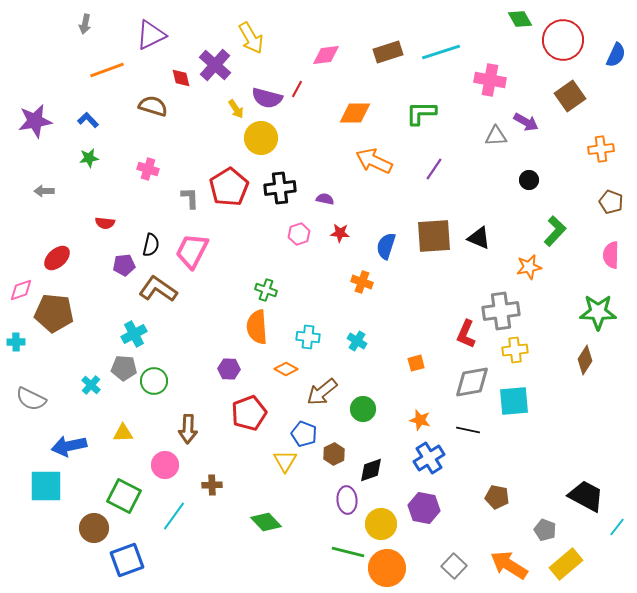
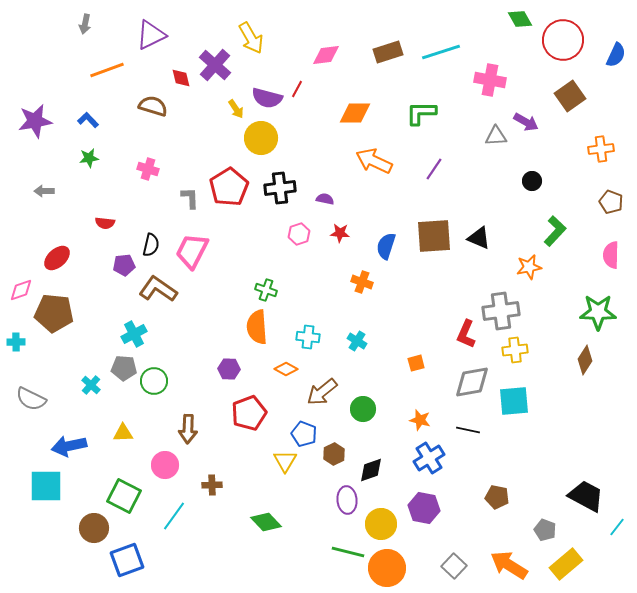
black circle at (529, 180): moved 3 px right, 1 px down
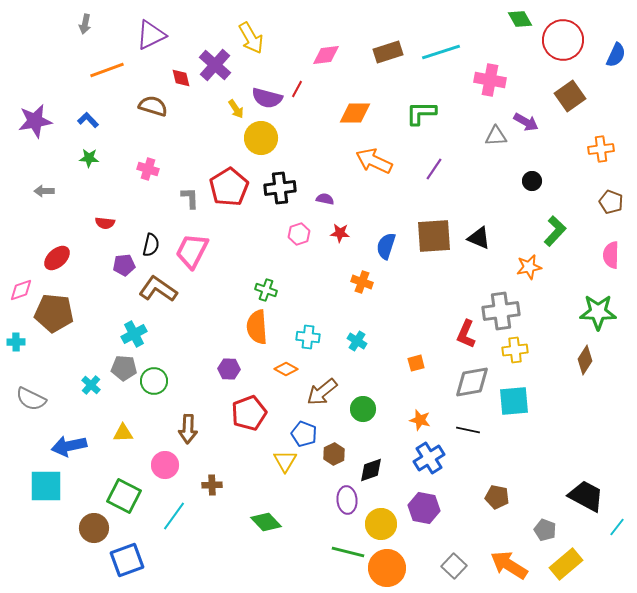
green star at (89, 158): rotated 12 degrees clockwise
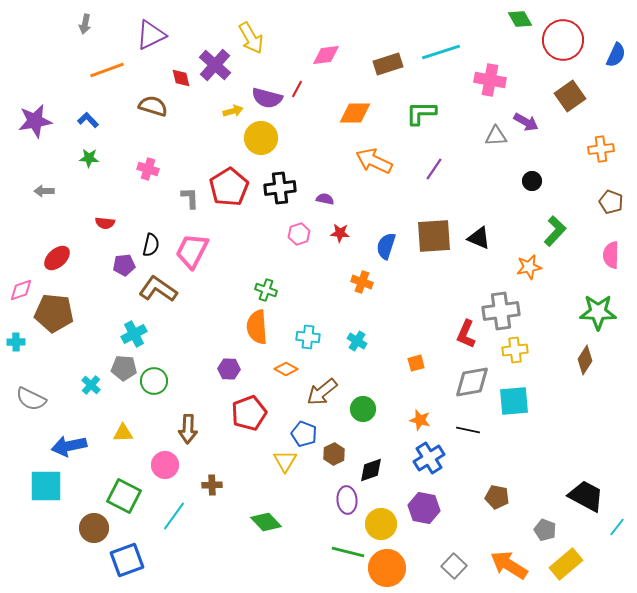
brown rectangle at (388, 52): moved 12 px down
yellow arrow at (236, 109): moved 3 px left, 2 px down; rotated 72 degrees counterclockwise
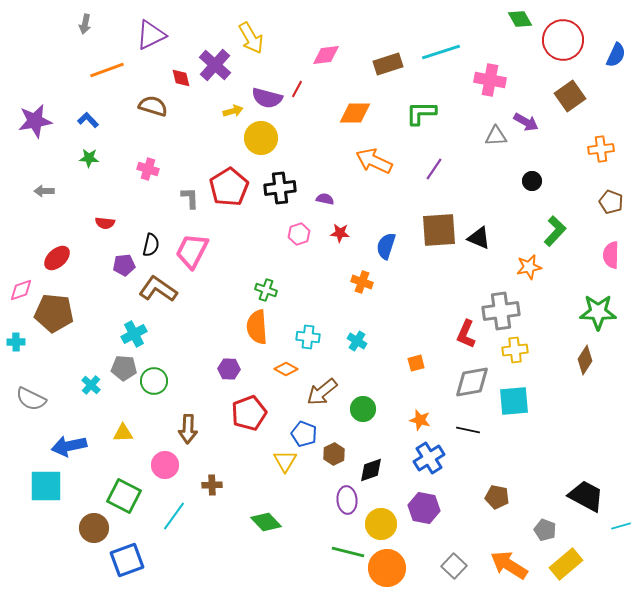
brown square at (434, 236): moved 5 px right, 6 px up
cyan line at (617, 527): moved 4 px right, 1 px up; rotated 36 degrees clockwise
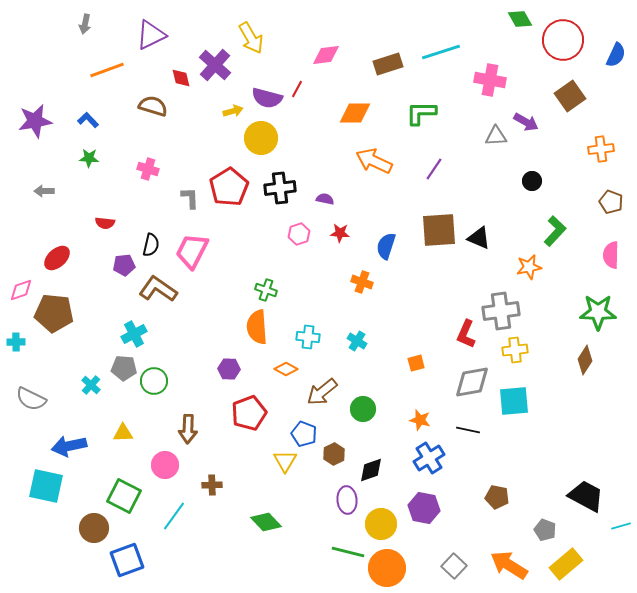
cyan square at (46, 486): rotated 12 degrees clockwise
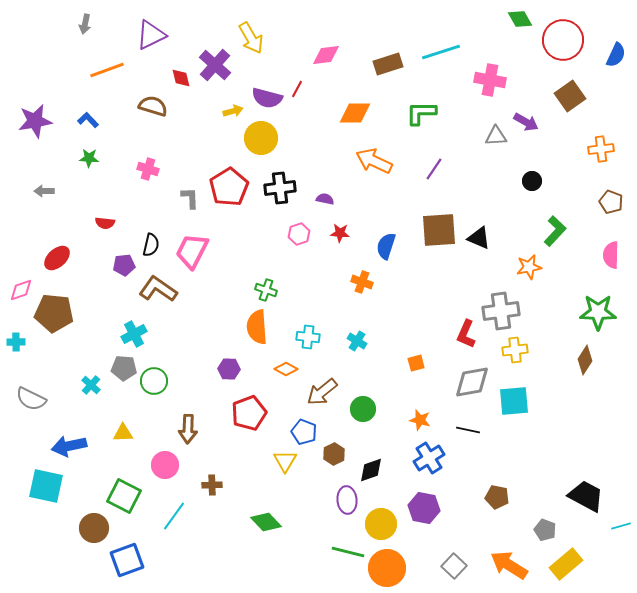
blue pentagon at (304, 434): moved 2 px up
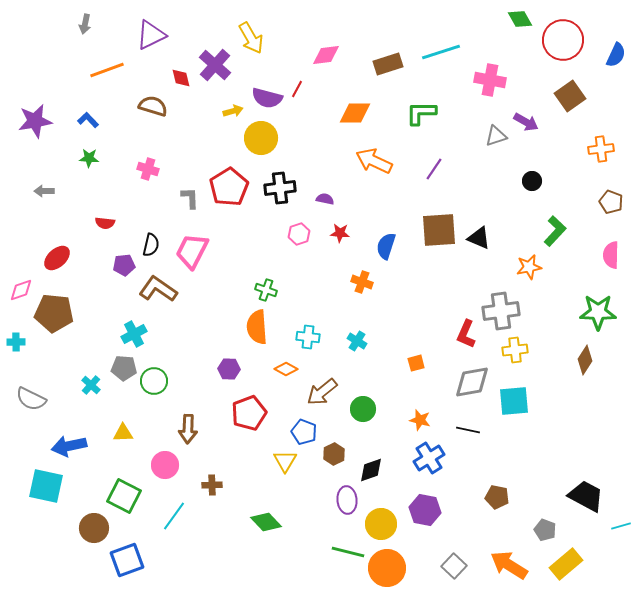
gray triangle at (496, 136): rotated 15 degrees counterclockwise
purple hexagon at (424, 508): moved 1 px right, 2 px down
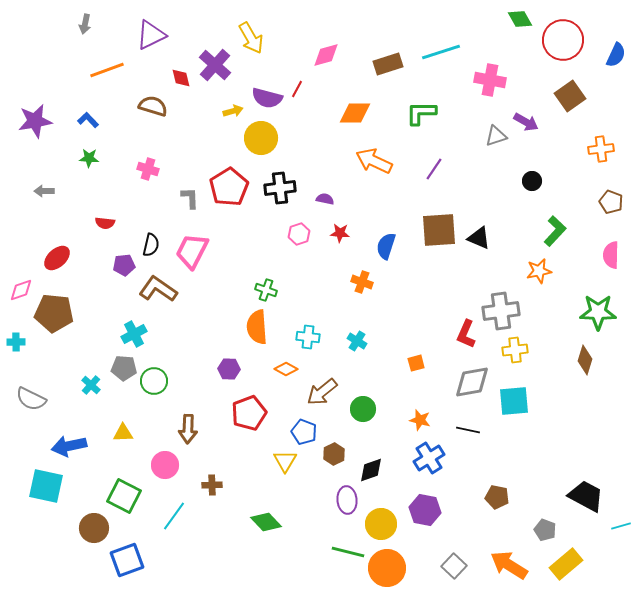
pink diamond at (326, 55): rotated 8 degrees counterclockwise
orange star at (529, 267): moved 10 px right, 4 px down
brown diamond at (585, 360): rotated 16 degrees counterclockwise
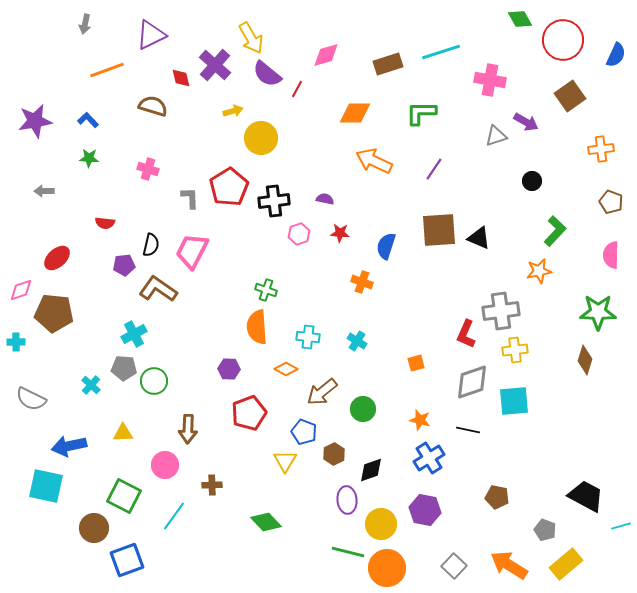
purple semicircle at (267, 98): moved 24 px up; rotated 24 degrees clockwise
black cross at (280, 188): moved 6 px left, 13 px down
gray diamond at (472, 382): rotated 9 degrees counterclockwise
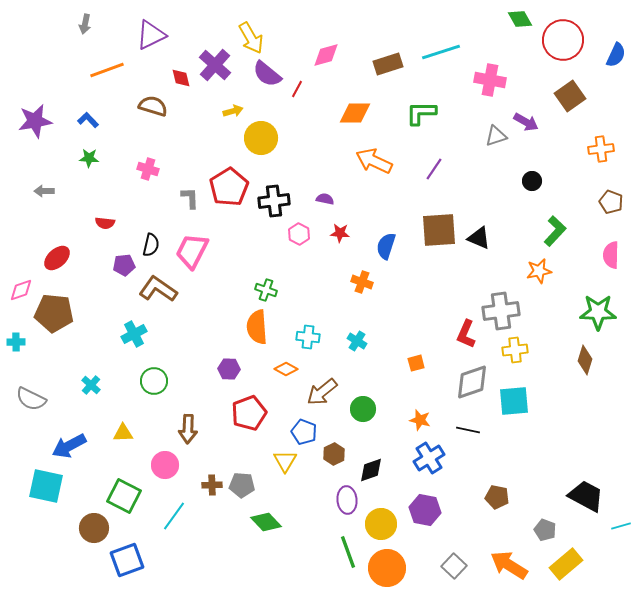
pink hexagon at (299, 234): rotated 15 degrees counterclockwise
gray pentagon at (124, 368): moved 118 px right, 117 px down
blue arrow at (69, 446): rotated 16 degrees counterclockwise
green line at (348, 552): rotated 56 degrees clockwise
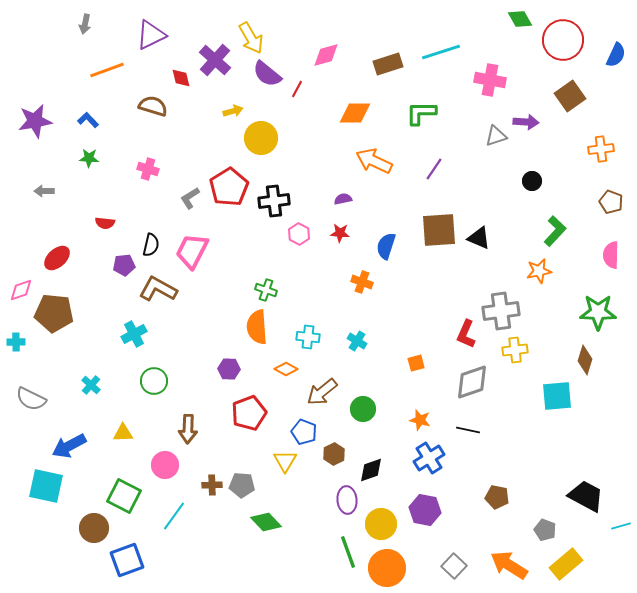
purple cross at (215, 65): moved 5 px up
purple arrow at (526, 122): rotated 25 degrees counterclockwise
gray L-shape at (190, 198): rotated 120 degrees counterclockwise
purple semicircle at (325, 199): moved 18 px right; rotated 24 degrees counterclockwise
brown L-shape at (158, 289): rotated 6 degrees counterclockwise
cyan square at (514, 401): moved 43 px right, 5 px up
